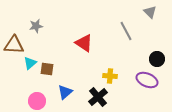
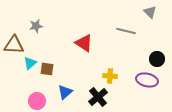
gray line: rotated 48 degrees counterclockwise
purple ellipse: rotated 10 degrees counterclockwise
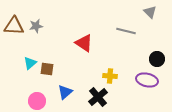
brown triangle: moved 19 px up
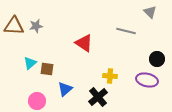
blue triangle: moved 3 px up
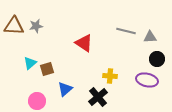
gray triangle: moved 25 px down; rotated 48 degrees counterclockwise
brown square: rotated 24 degrees counterclockwise
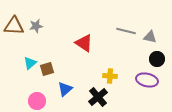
gray triangle: rotated 16 degrees clockwise
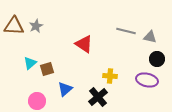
gray star: rotated 16 degrees counterclockwise
red triangle: moved 1 px down
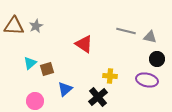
pink circle: moved 2 px left
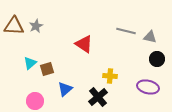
purple ellipse: moved 1 px right, 7 px down
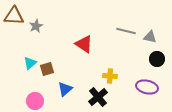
brown triangle: moved 10 px up
purple ellipse: moved 1 px left
